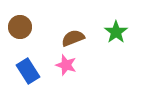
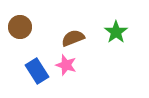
blue rectangle: moved 9 px right
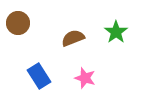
brown circle: moved 2 px left, 4 px up
pink star: moved 19 px right, 13 px down
blue rectangle: moved 2 px right, 5 px down
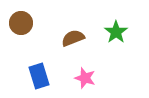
brown circle: moved 3 px right
blue rectangle: rotated 15 degrees clockwise
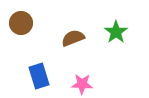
pink star: moved 3 px left, 6 px down; rotated 15 degrees counterclockwise
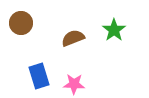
green star: moved 2 px left, 2 px up
pink star: moved 8 px left
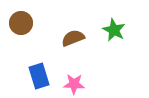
green star: rotated 10 degrees counterclockwise
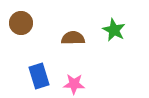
brown semicircle: rotated 20 degrees clockwise
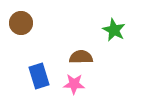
brown semicircle: moved 8 px right, 19 px down
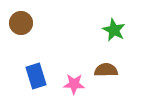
brown semicircle: moved 25 px right, 13 px down
blue rectangle: moved 3 px left
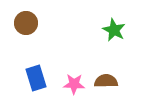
brown circle: moved 5 px right
brown semicircle: moved 11 px down
blue rectangle: moved 2 px down
